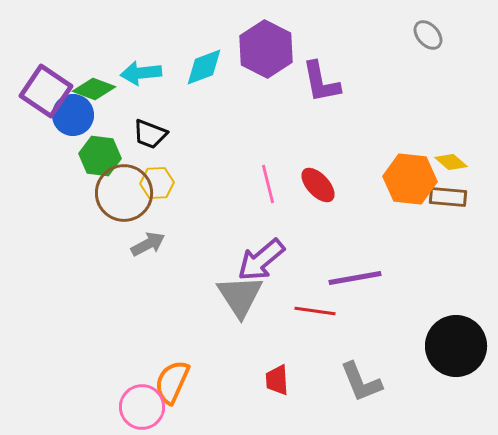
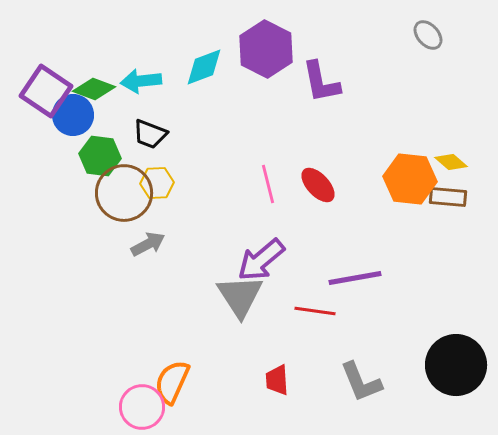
cyan arrow: moved 8 px down
black circle: moved 19 px down
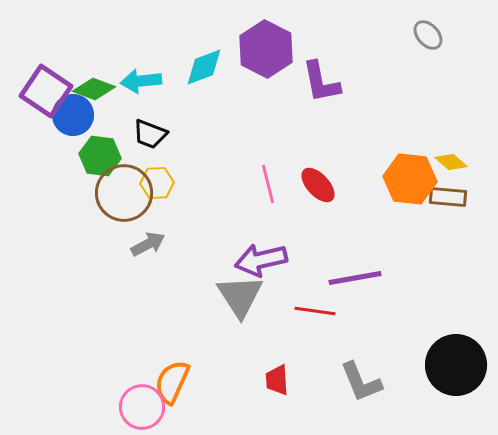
purple arrow: rotated 27 degrees clockwise
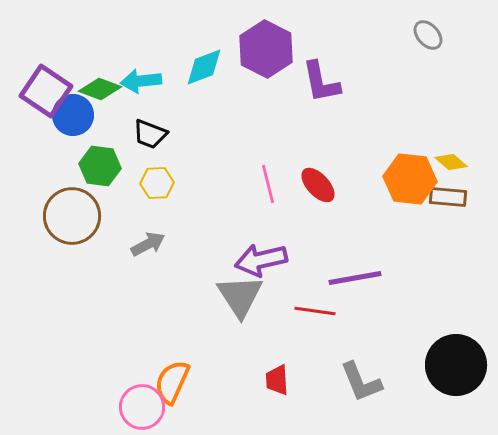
green diamond: moved 6 px right
green hexagon: moved 10 px down
brown circle: moved 52 px left, 23 px down
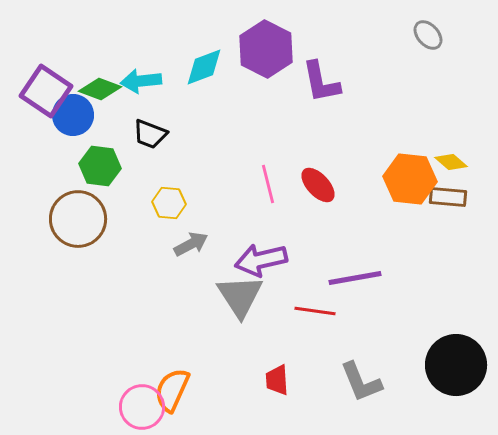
yellow hexagon: moved 12 px right, 20 px down; rotated 8 degrees clockwise
brown circle: moved 6 px right, 3 px down
gray arrow: moved 43 px right
orange semicircle: moved 8 px down
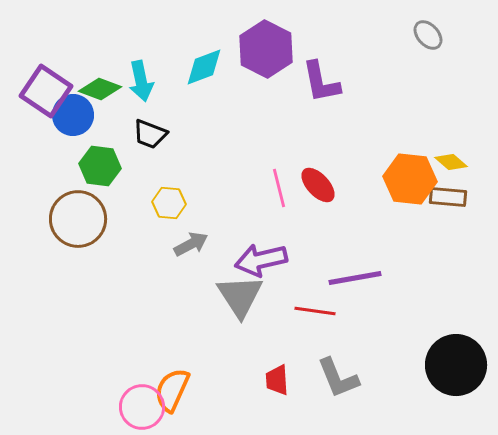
cyan arrow: rotated 96 degrees counterclockwise
pink line: moved 11 px right, 4 px down
gray L-shape: moved 23 px left, 4 px up
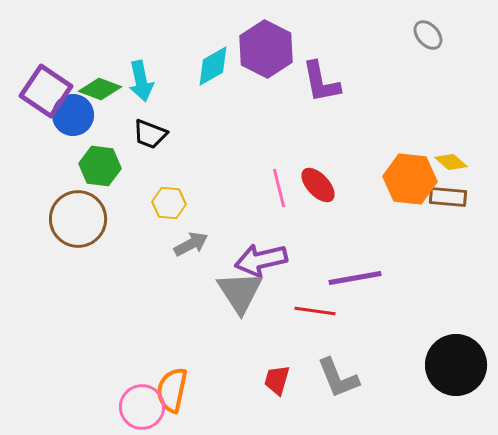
cyan diamond: moved 9 px right, 1 px up; rotated 9 degrees counterclockwise
gray triangle: moved 4 px up
red trapezoid: rotated 20 degrees clockwise
orange semicircle: rotated 12 degrees counterclockwise
